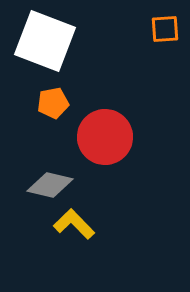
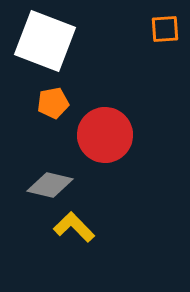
red circle: moved 2 px up
yellow L-shape: moved 3 px down
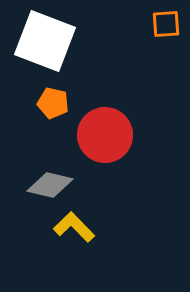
orange square: moved 1 px right, 5 px up
orange pentagon: rotated 24 degrees clockwise
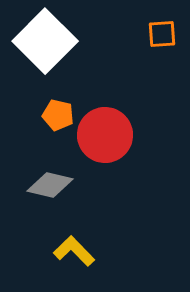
orange square: moved 4 px left, 10 px down
white square: rotated 24 degrees clockwise
orange pentagon: moved 5 px right, 12 px down
yellow L-shape: moved 24 px down
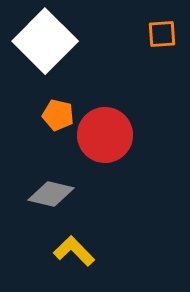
gray diamond: moved 1 px right, 9 px down
